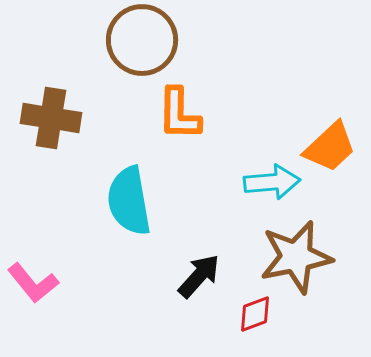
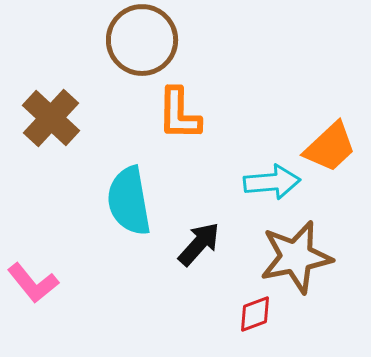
brown cross: rotated 34 degrees clockwise
black arrow: moved 32 px up
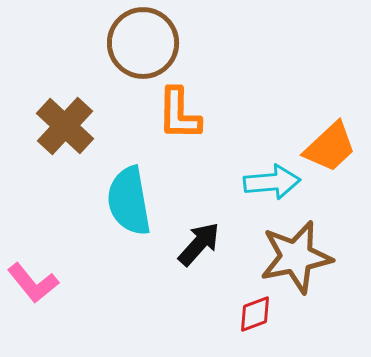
brown circle: moved 1 px right, 3 px down
brown cross: moved 14 px right, 8 px down
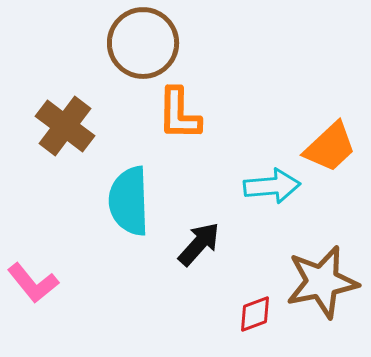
brown cross: rotated 6 degrees counterclockwise
cyan arrow: moved 4 px down
cyan semicircle: rotated 8 degrees clockwise
brown star: moved 26 px right, 25 px down
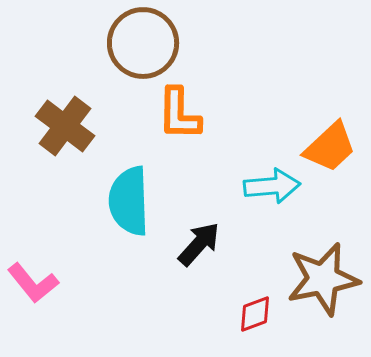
brown star: moved 1 px right, 3 px up
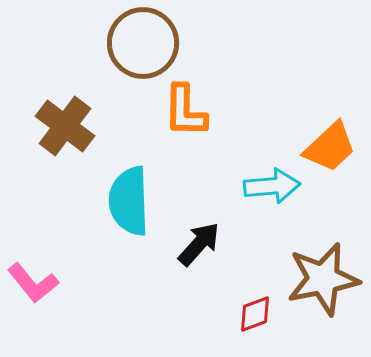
orange L-shape: moved 6 px right, 3 px up
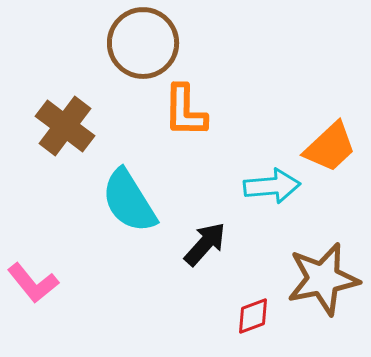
cyan semicircle: rotated 30 degrees counterclockwise
black arrow: moved 6 px right
red diamond: moved 2 px left, 2 px down
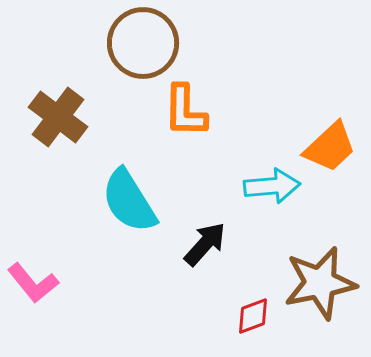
brown cross: moved 7 px left, 9 px up
brown star: moved 3 px left, 4 px down
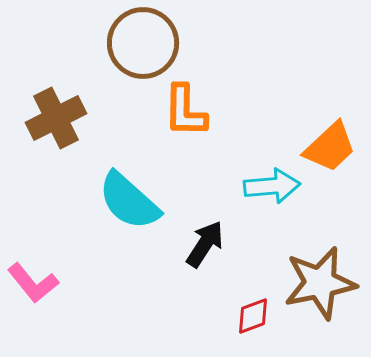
brown cross: moved 2 px left, 1 px down; rotated 26 degrees clockwise
cyan semicircle: rotated 16 degrees counterclockwise
black arrow: rotated 9 degrees counterclockwise
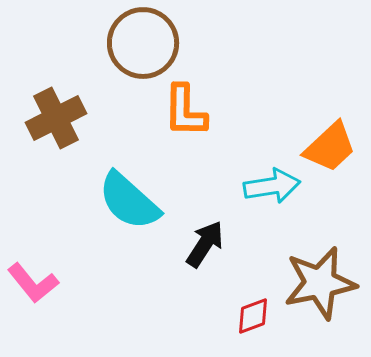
cyan arrow: rotated 4 degrees counterclockwise
